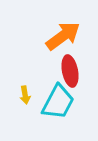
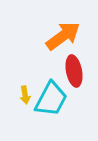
red ellipse: moved 4 px right
cyan trapezoid: moved 7 px left, 3 px up
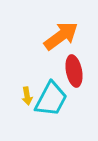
orange arrow: moved 2 px left
yellow arrow: moved 2 px right, 1 px down
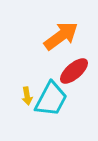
red ellipse: rotated 60 degrees clockwise
